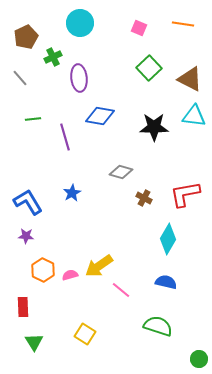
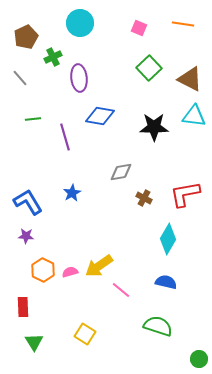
gray diamond: rotated 25 degrees counterclockwise
pink semicircle: moved 3 px up
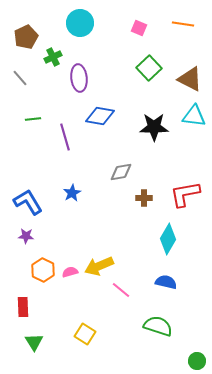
brown cross: rotated 28 degrees counterclockwise
yellow arrow: rotated 12 degrees clockwise
green circle: moved 2 px left, 2 px down
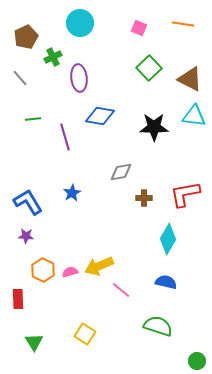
red rectangle: moved 5 px left, 8 px up
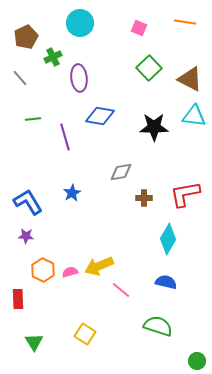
orange line: moved 2 px right, 2 px up
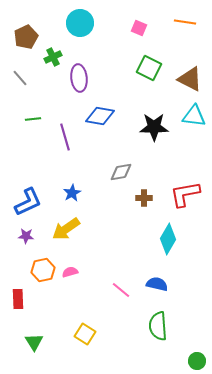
green square: rotated 20 degrees counterclockwise
blue L-shape: rotated 96 degrees clockwise
yellow arrow: moved 33 px left, 37 px up; rotated 12 degrees counterclockwise
orange hexagon: rotated 20 degrees clockwise
blue semicircle: moved 9 px left, 2 px down
green semicircle: rotated 112 degrees counterclockwise
